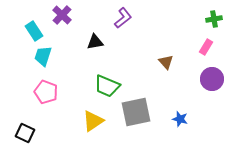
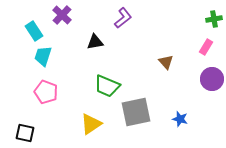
yellow triangle: moved 2 px left, 3 px down
black square: rotated 12 degrees counterclockwise
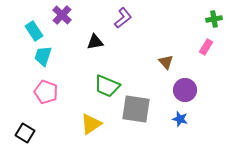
purple circle: moved 27 px left, 11 px down
gray square: moved 3 px up; rotated 20 degrees clockwise
black square: rotated 18 degrees clockwise
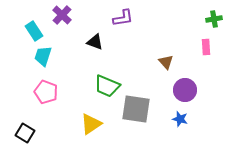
purple L-shape: rotated 30 degrees clockwise
black triangle: rotated 30 degrees clockwise
pink rectangle: rotated 35 degrees counterclockwise
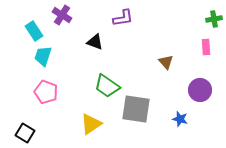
purple cross: rotated 12 degrees counterclockwise
green trapezoid: rotated 12 degrees clockwise
purple circle: moved 15 px right
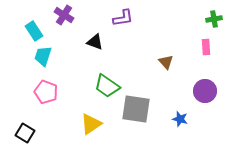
purple cross: moved 2 px right
purple circle: moved 5 px right, 1 px down
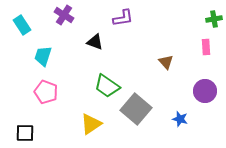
cyan rectangle: moved 12 px left, 6 px up
gray square: rotated 32 degrees clockwise
black square: rotated 30 degrees counterclockwise
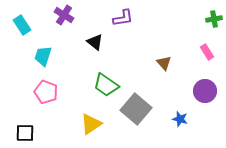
black triangle: rotated 18 degrees clockwise
pink rectangle: moved 1 px right, 5 px down; rotated 28 degrees counterclockwise
brown triangle: moved 2 px left, 1 px down
green trapezoid: moved 1 px left, 1 px up
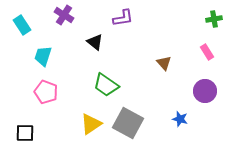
gray square: moved 8 px left, 14 px down; rotated 12 degrees counterclockwise
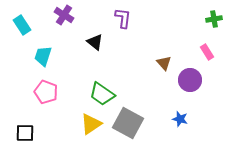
purple L-shape: rotated 75 degrees counterclockwise
green trapezoid: moved 4 px left, 9 px down
purple circle: moved 15 px left, 11 px up
